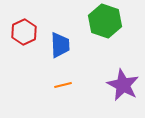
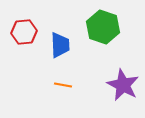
green hexagon: moved 2 px left, 6 px down
red hexagon: rotated 20 degrees clockwise
orange line: rotated 24 degrees clockwise
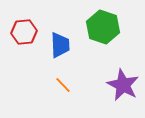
orange line: rotated 36 degrees clockwise
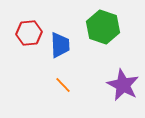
red hexagon: moved 5 px right, 1 px down
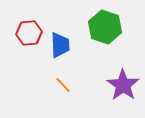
green hexagon: moved 2 px right
purple star: rotated 8 degrees clockwise
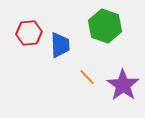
green hexagon: moved 1 px up
orange line: moved 24 px right, 8 px up
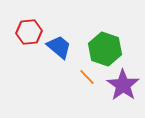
green hexagon: moved 23 px down
red hexagon: moved 1 px up
blue trapezoid: moved 1 px left, 2 px down; rotated 48 degrees counterclockwise
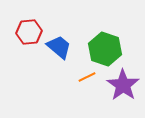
orange line: rotated 72 degrees counterclockwise
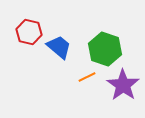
red hexagon: rotated 20 degrees clockwise
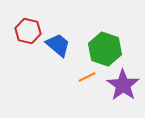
red hexagon: moved 1 px left, 1 px up
blue trapezoid: moved 1 px left, 2 px up
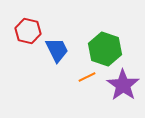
blue trapezoid: moved 1 px left, 5 px down; rotated 24 degrees clockwise
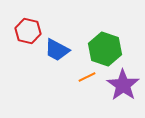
blue trapezoid: rotated 144 degrees clockwise
